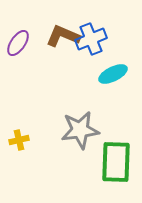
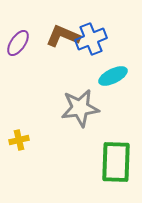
cyan ellipse: moved 2 px down
gray star: moved 22 px up
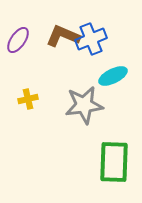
purple ellipse: moved 3 px up
gray star: moved 4 px right, 3 px up
yellow cross: moved 9 px right, 41 px up
green rectangle: moved 2 px left
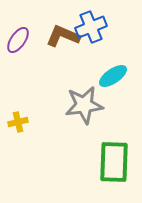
blue cross: moved 12 px up
cyan ellipse: rotated 8 degrees counterclockwise
yellow cross: moved 10 px left, 23 px down
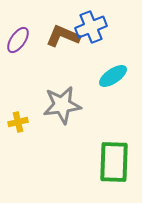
gray star: moved 22 px left
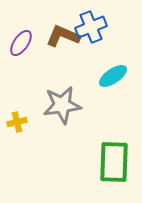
purple ellipse: moved 3 px right, 3 px down
yellow cross: moved 1 px left
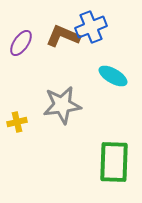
cyan ellipse: rotated 64 degrees clockwise
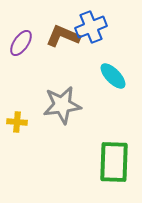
cyan ellipse: rotated 16 degrees clockwise
yellow cross: rotated 18 degrees clockwise
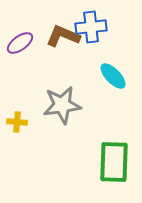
blue cross: rotated 16 degrees clockwise
purple ellipse: moved 1 px left; rotated 20 degrees clockwise
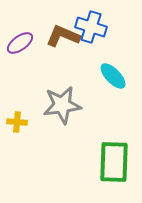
blue cross: rotated 24 degrees clockwise
